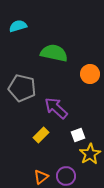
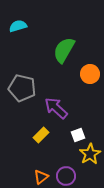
green semicircle: moved 10 px right, 3 px up; rotated 72 degrees counterclockwise
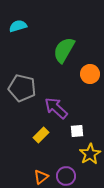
white square: moved 1 px left, 4 px up; rotated 16 degrees clockwise
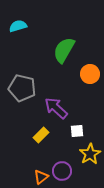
purple circle: moved 4 px left, 5 px up
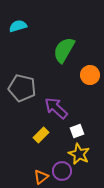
orange circle: moved 1 px down
white square: rotated 16 degrees counterclockwise
yellow star: moved 11 px left; rotated 15 degrees counterclockwise
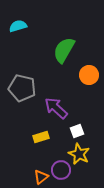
orange circle: moved 1 px left
yellow rectangle: moved 2 px down; rotated 28 degrees clockwise
purple circle: moved 1 px left, 1 px up
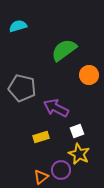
green semicircle: rotated 24 degrees clockwise
purple arrow: rotated 15 degrees counterclockwise
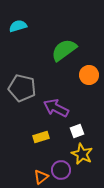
yellow star: moved 3 px right
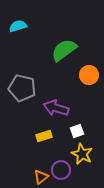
purple arrow: rotated 10 degrees counterclockwise
yellow rectangle: moved 3 px right, 1 px up
